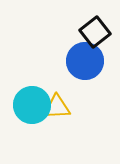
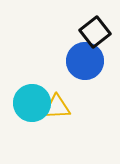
cyan circle: moved 2 px up
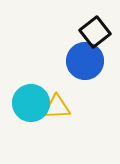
cyan circle: moved 1 px left
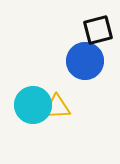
black square: moved 3 px right, 2 px up; rotated 24 degrees clockwise
cyan circle: moved 2 px right, 2 px down
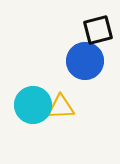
yellow triangle: moved 4 px right
